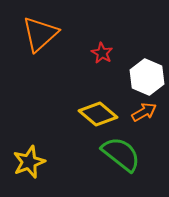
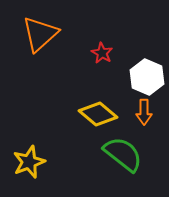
orange arrow: rotated 120 degrees clockwise
green semicircle: moved 2 px right
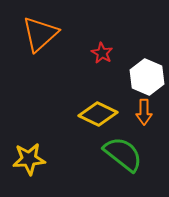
yellow diamond: rotated 15 degrees counterclockwise
yellow star: moved 3 px up; rotated 16 degrees clockwise
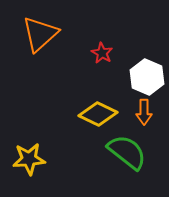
green semicircle: moved 4 px right, 2 px up
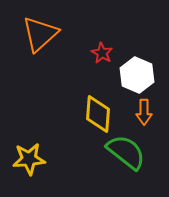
white hexagon: moved 10 px left, 2 px up
yellow diamond: rotated 69 degrees clockwise
green semicircle: moved 1 px left
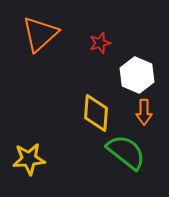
red star: moved 2 px left, 10 px up; rotated 25 degrees clockwise
yellow diamond: moved 2 px left, 1 px up
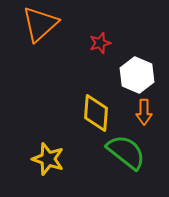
orange triangle: moved 10 px up
yellow star: moved 19 px right; rotated 24 degrees clockwise
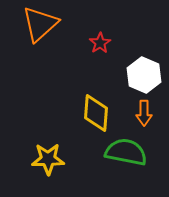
red star: rotated 15 degrees counterclockwise
white hexagon: moved 7 px right
orange arrow: moved 1 px down
green semicircle: rotated 27 degrees counterclockwise
yellow star: rotated 20 degrees counterclockwise
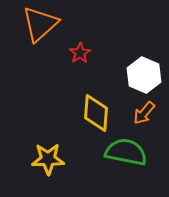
red star: moved 20 px left, 10 px down
orange arrow: rotated 40 degrees clockwise
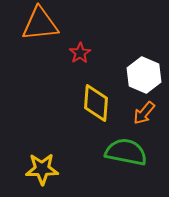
orange triangle: rotated 36 degrees clockwise
yellow diamond: moved 10 px up
yellow star: moved 6 px left, 10 px down
